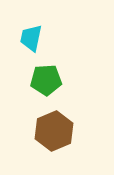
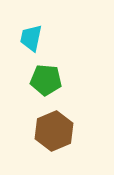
green pentagon: rotated 8 degrees clockwise
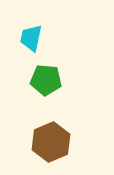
brown hexagon: moved 3 px left, 11 px down
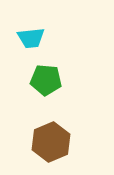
cyan trapezoid: rotated 108 degrees counterclockwise
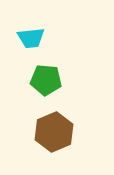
brown hexagon: moved 3 px right, 10 px up
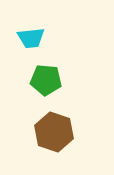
brown hexagon: rotated 18 degrees counterclockwise
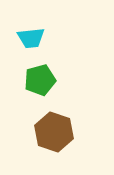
green pentagon: moved 6 px left; rotated 20 degrees counterclockwise
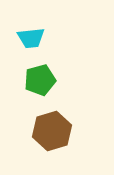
brown hexagon: moved 2 px left, 1 px up; rotated 24 degrees clockwise
